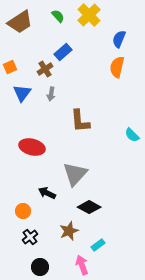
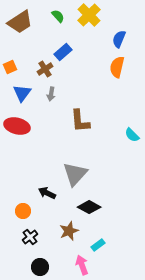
red ellipse: moved 15 px left, 21 px up
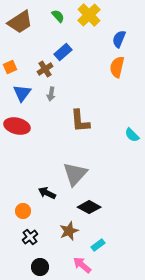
pink arrow: rotated 30 degrees counterclockwise
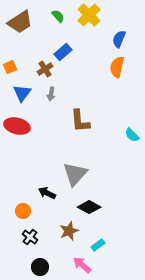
black cross: rotated 14 degrees counterclockwise
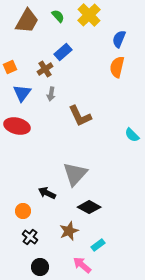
brown trapezoid: moved 7 px right, 1 px up; rotated 28 degrees counterclockwise
brown L-shape: moved 5 px up; rotated 20 degrees counterclockwise
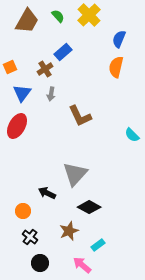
orange semicircle: moved 1 px left
red ellipse: rotated 75 degrees counterclockwise
black circle: moved 4 px up
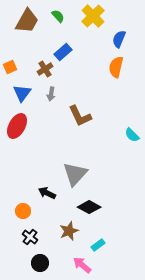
yellow cross: moved 4 px right, 1 px down
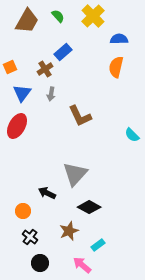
blue semicircle: rotated 66 degrees clockwise
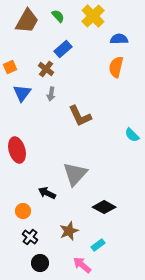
blue rectangle: moved 3 px up
brown cross: moved 1 px right; rotated 21 degrees counterclockwise
red ellipse: moved 24 px down; rotated 45 degrees counterclockwise
black diamond: moved 15 px right
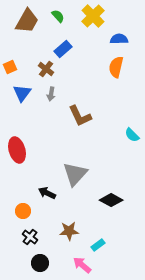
black diamond: moved 7 px right, 7 px up
brown star: rotated 18 degrees clockwise
